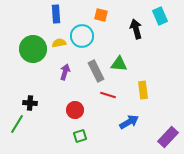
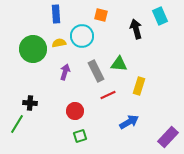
yellow rectangle: moved 4 px left, 4 px up; rotated 24 degrees clockwise
red line: rotated 42 degrees counterclockwise
red circle: moved 1 px down
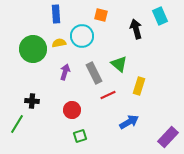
green triangle: rotated 36 degrees clockwise
gray rectangle: moved 2 px left, 2 px down
black cross: moved 2 px right, 2 px up
red circle: moved 3 px left, 1 px up
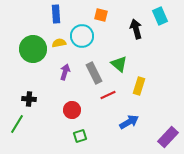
black cross: moved 3 px left, 2 px up
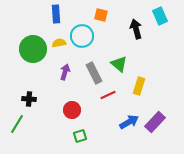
purple rectangle: moved 13 px left, 15 px up
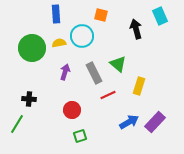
green circle: moved 1 px left, 1 px up
green triangle: moved 1 px left
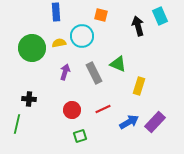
blue rectangle: moved 2 px up
black arrow: moved 2 px right, 3 px up
green triangle: rotated 18 degrees counterclockwise
red line: moved 5 px left, 14 px down
green line: rotated 18 degrees counterclockwise
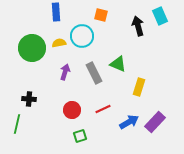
yellow rectangle: moved 1 px down
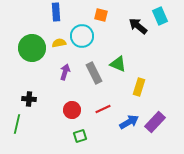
black arrow: rotated 36 degrees counterclockwise
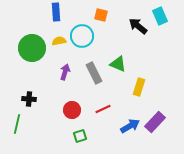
yellow semicircle: moved 2 px up
blue arrow: moved 1 px right, 4 px down
